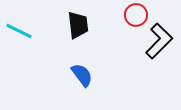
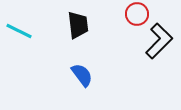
red circle: moved 1 px right, 1 px up
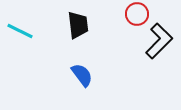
cyan line: moved 1 px right
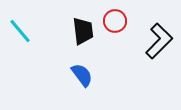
red circle: moved 22 px left, 7 px down
black trapezoid: moved 5 px right, 6 px down
cyan line: rotated 24 degrees clockwise
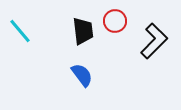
black L-shape: moved 5 px left
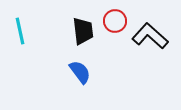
cyan line: rotated 28 degrees clockwise
black L-shape: moved 4 px left, 5 px up; rotated 93 degrees counterclockwise
blue semicircle: moved 2 px left, 3 px up
